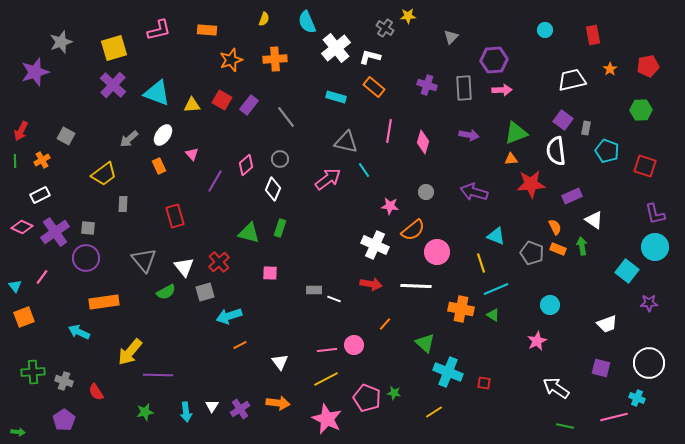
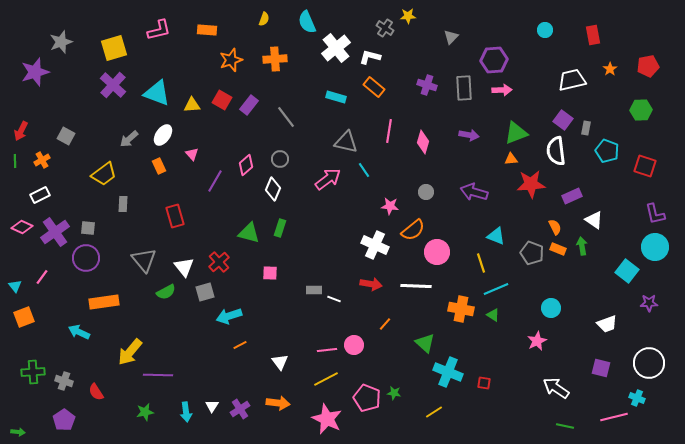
cyan circle at (550, 305): moved 1 px right, 3 px down
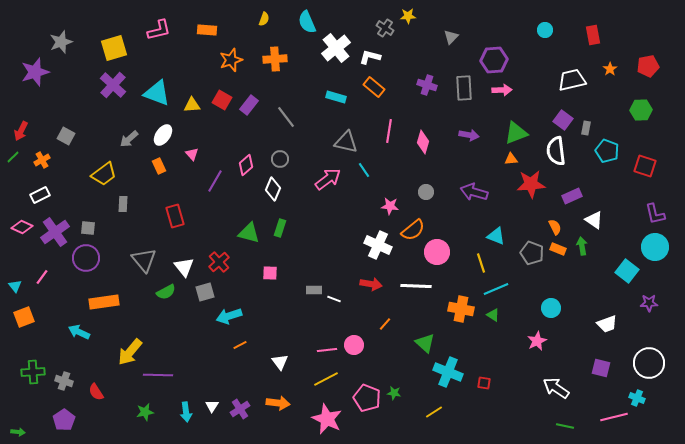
green line at (15, 161): moved 2 px left, 4 px up; rotated 48 degrees clockwise
white cross at (375, 245): moved 3 px right
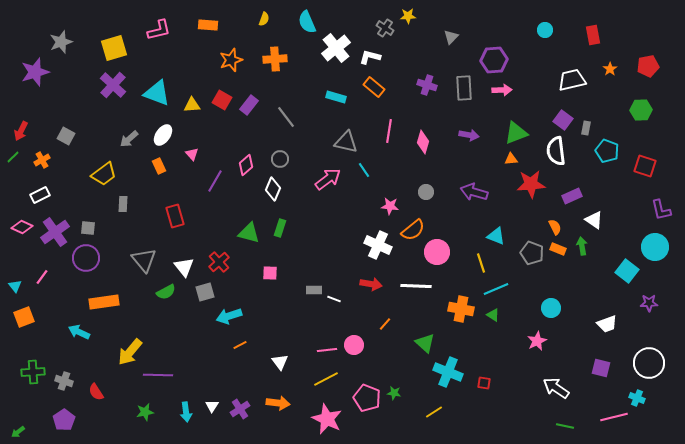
orange rectangle at (207, 30): moved 1 px right, 5 px up
purple L-shape at (655, 214): moved 6 px right, 4 px up
green arrow at (18, 432): rotated 136 degrees clockwise
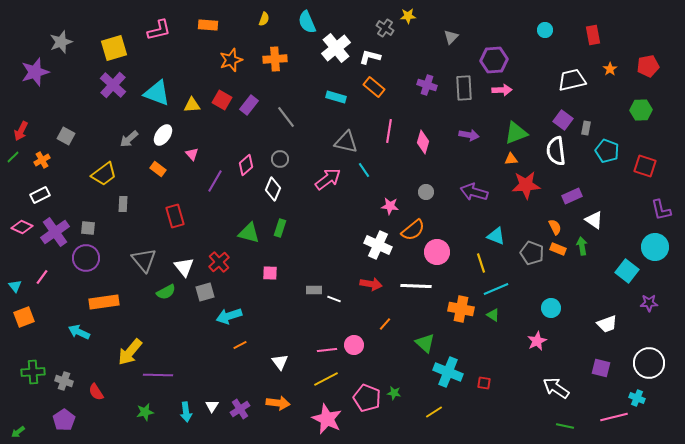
orange rectangle at (159, 166): moved 1 px left, 3 px down; rotated 28 degrees counterclockwise
red star at (531, 184): moved 5 px left, 1 px down
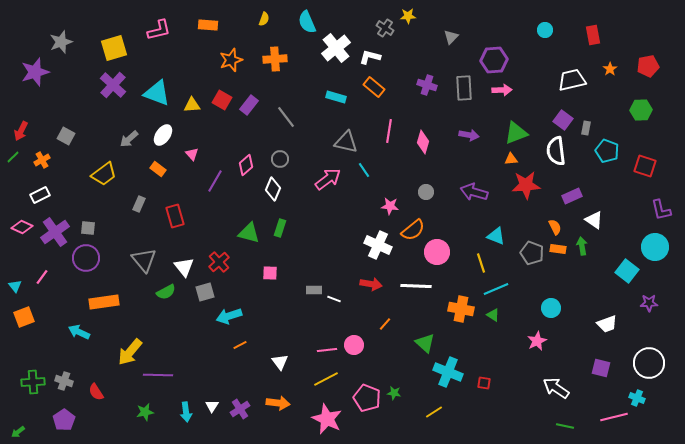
gray rectangle at (123, 204): moved 16 px right; rotated 21 degrees clockwise
orange rectangle at (558, 249): rotated 14 degrees counterclockwise
green cross at (33, 372): moved 10 px down
